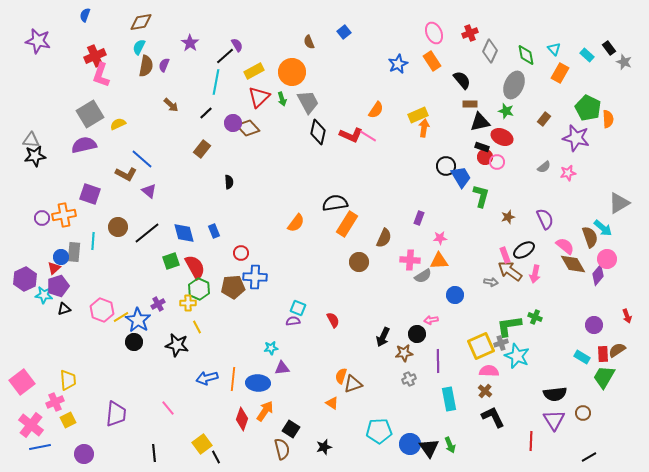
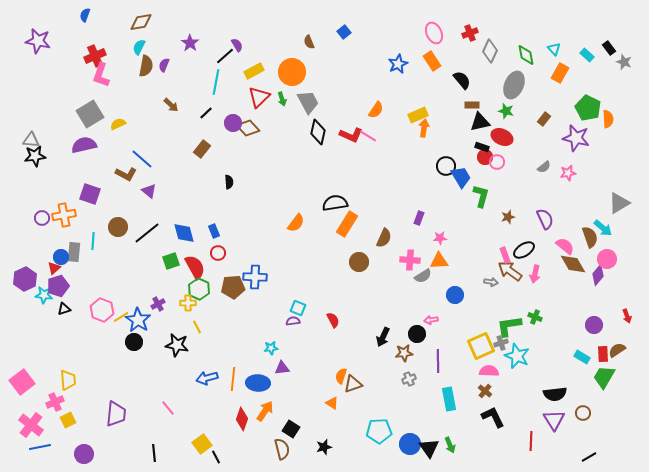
brown rectangle at (470, 104): moved 2 px right, 1 px down
red circle at (241, 253): moved 23 px left
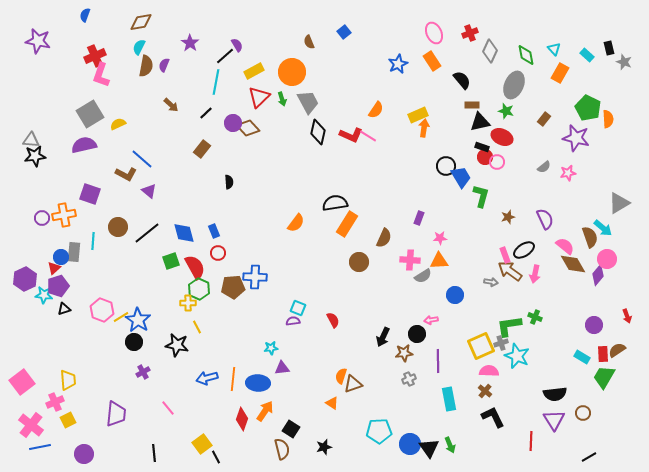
black rectangle at (609, 48): rotated 24 degrees clockwise
purple cross at (158, 304): moved 15 px left, 68 px down
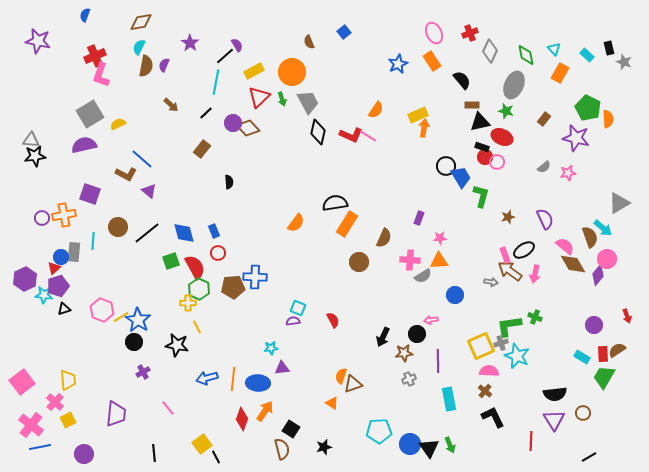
pink cross at (55, 402): rotated 24 degrees counterclockwise
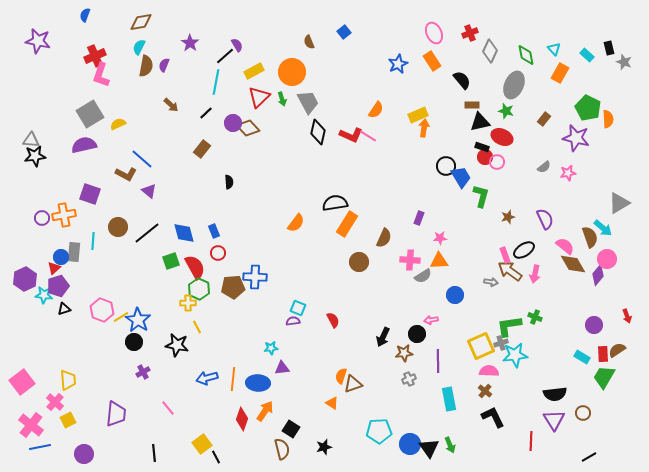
cyan star at (517, 356): moved 2 px left, 1 px up; rotated 30 degrees counterclockwise
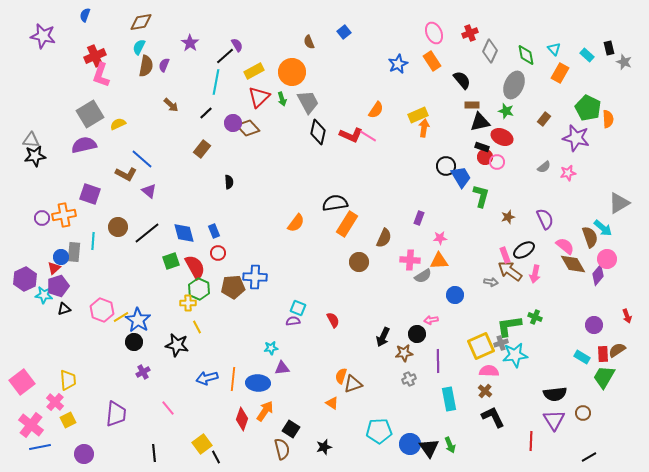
purple star at (38, 41): moved 5 px right, 5 px up
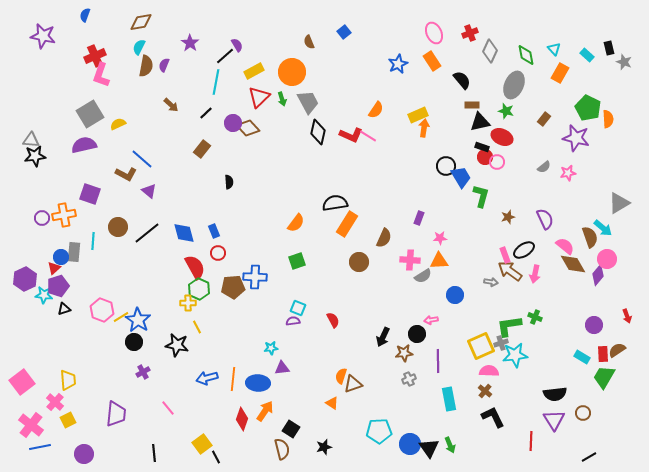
green square at (171, 261): moved 126 px right
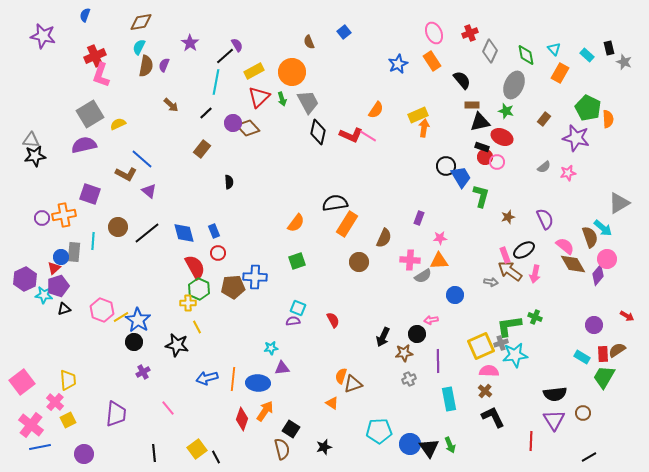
red arrow at (627, 316): rotated 40 degrees counterclockwise
yellow square at (202, 444): moved 5 px left, 5 px down
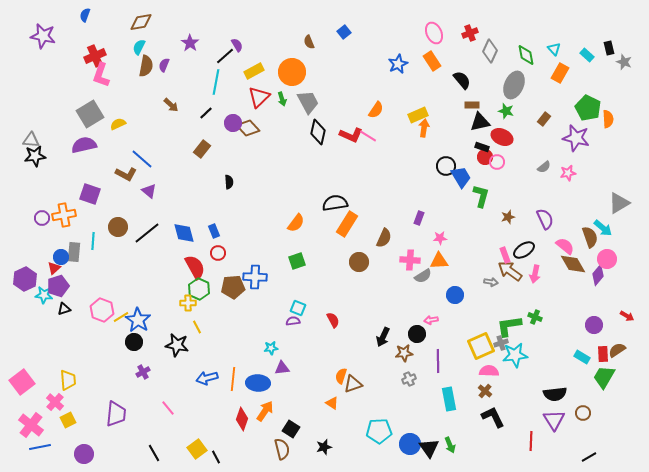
black line at (154, 453): rotated 24 degrees counterclockwise
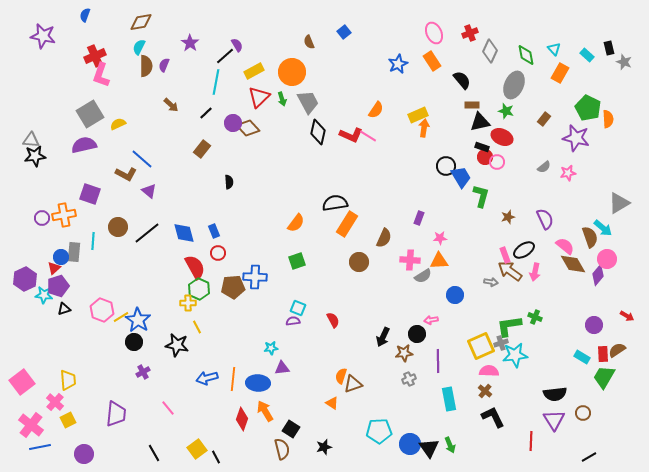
brown semicircle at (146, 66): rotated 10 degrees counterclockwise
pink arrow at (535, 274): moved 2 px up
orange arrow at (265, 411): rotated 65 degrees counterclockwise
